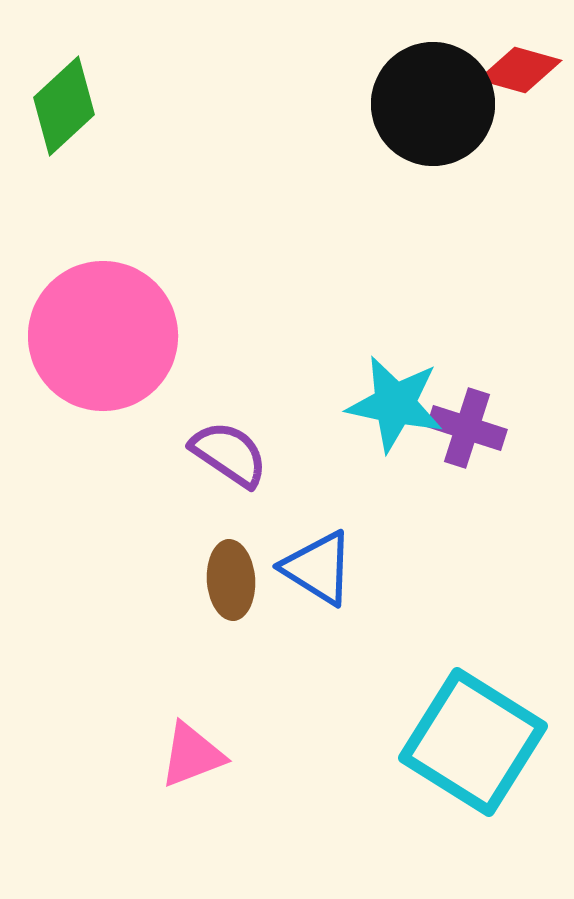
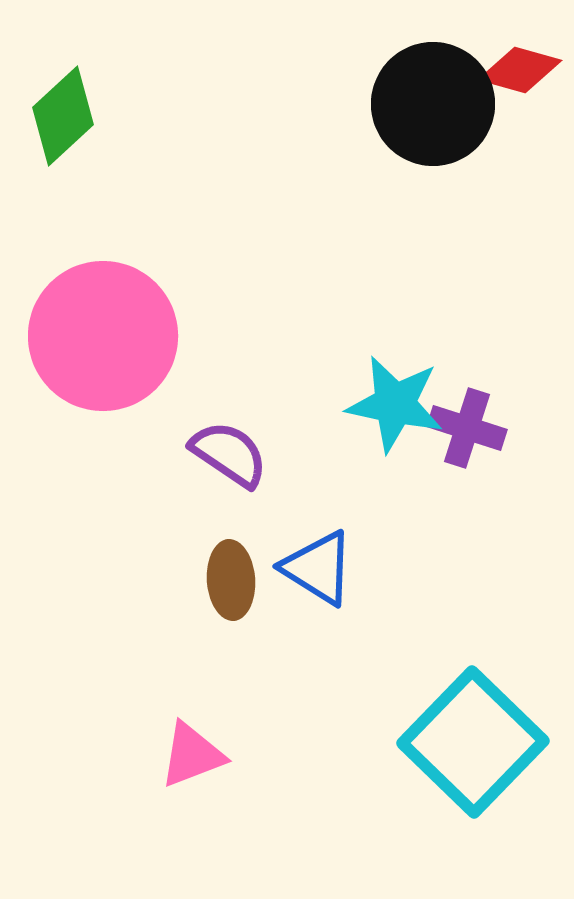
green diamond: moved 1 px left, 10 px down
cyan square: rotated 12 degrees clockwise
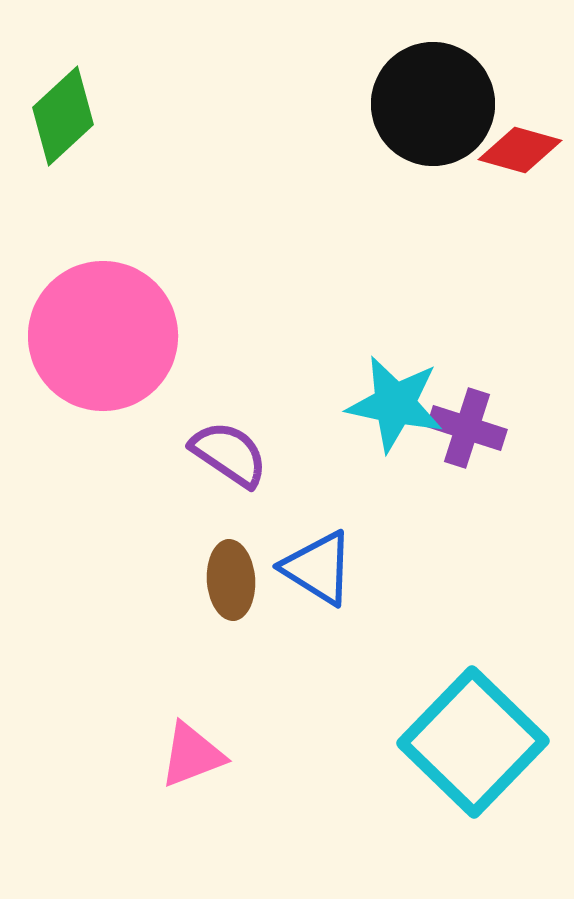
red diamond: moved 80 px down
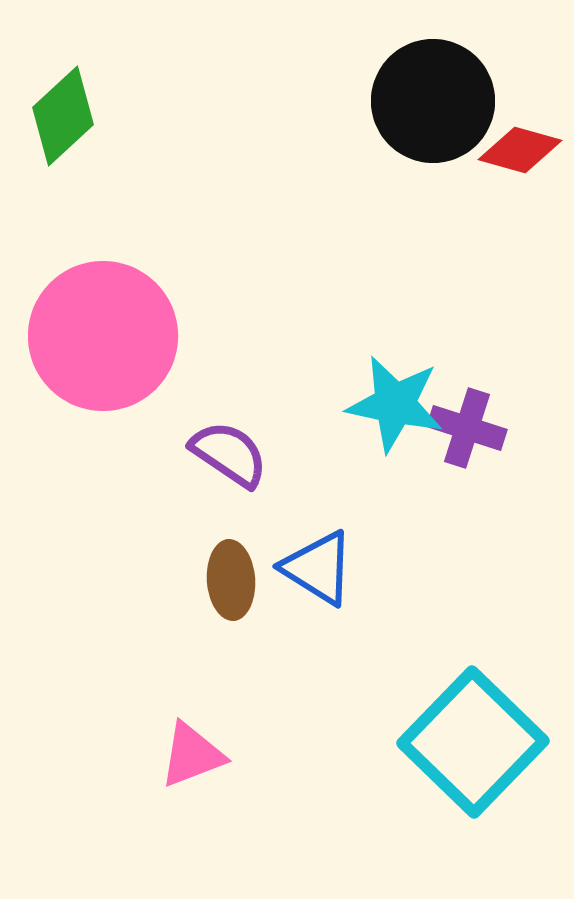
black circle: moved 3 px up
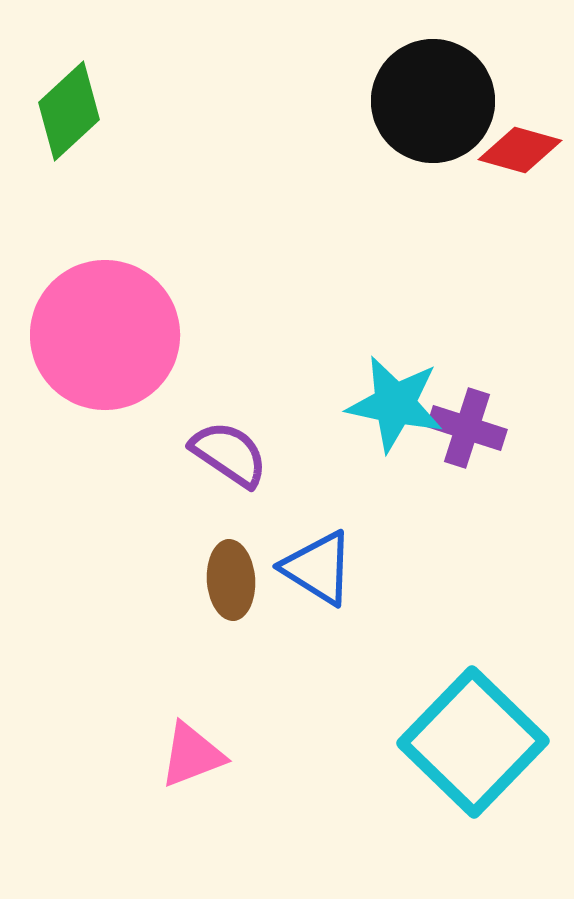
green diamond: moved 6 px right, 5 px up
pink circle: moved 2 px right, 1 px up
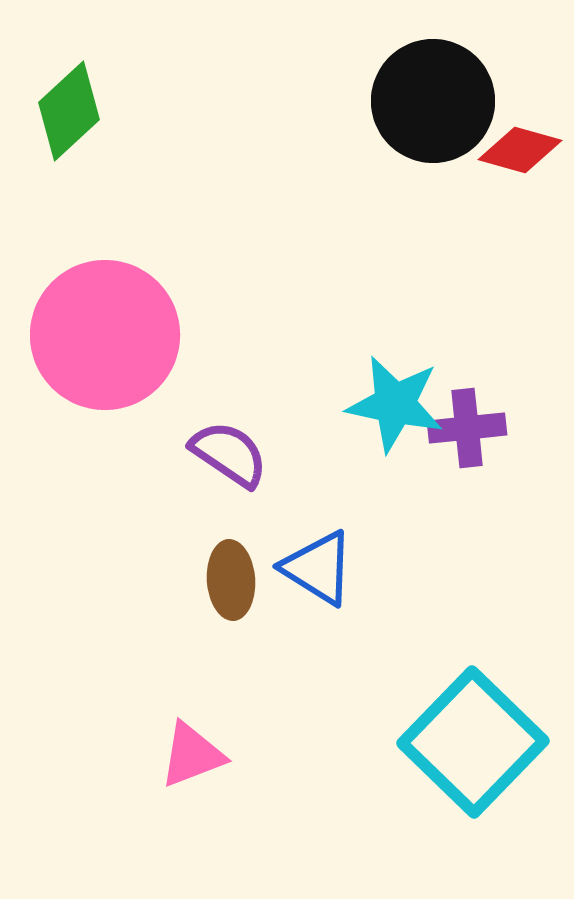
purple cross: rotated 24 degrees counterclockwise
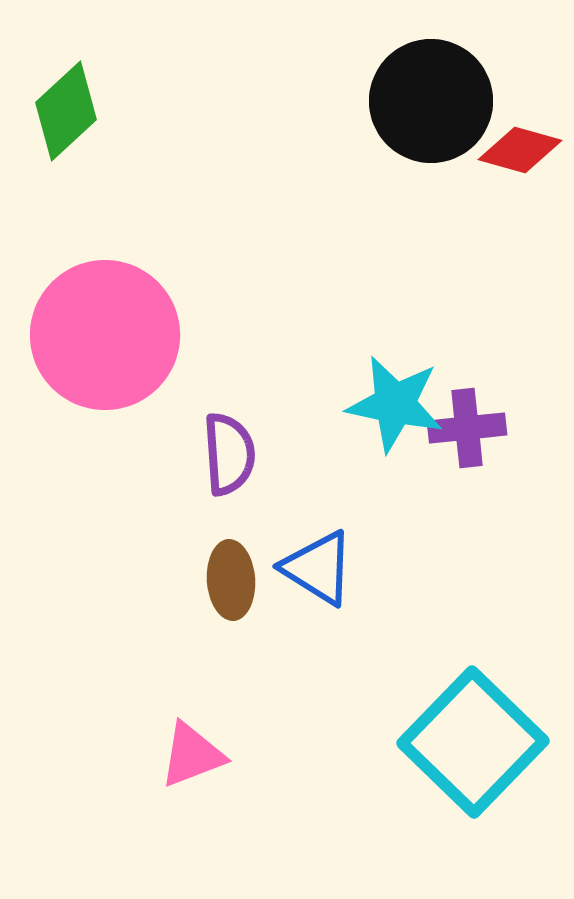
black circle: moved 2 px left
green diamond: moved 3 px left
purple semicircle: rotated 52 degrees clockwise
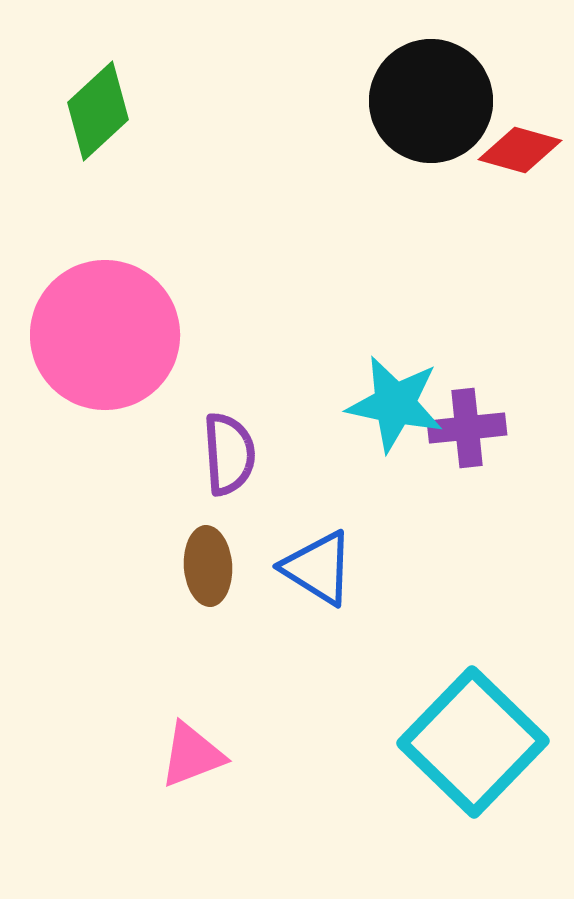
green diamond: moved 32 px right
brown ellipse: moved 23 px left, 14 px up
